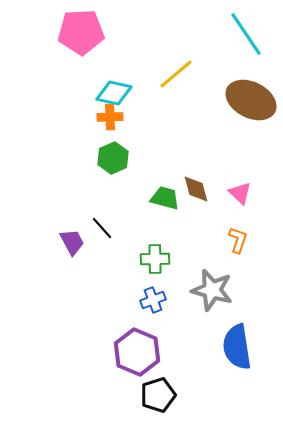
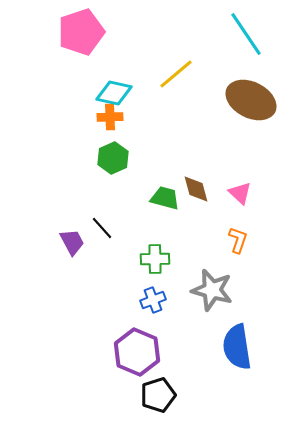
pink pentagon: rotated 15 degrees counterclockwise
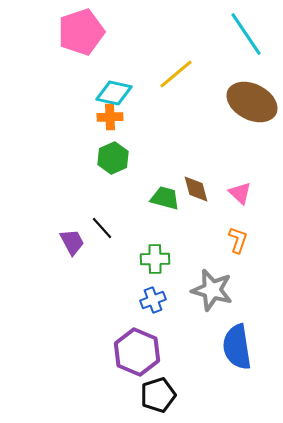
brown ellipse: moved 1 px right, 2 px down
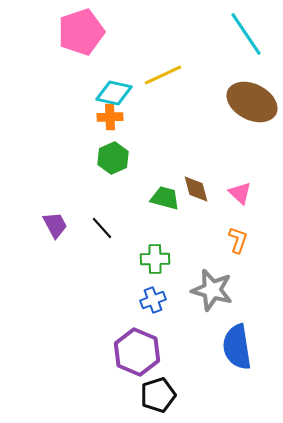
yellow line: moved 13 px left, 1 px down; rotated 15 degrees clockwise
purple trapezoid: moved 17 px left, 17 px up
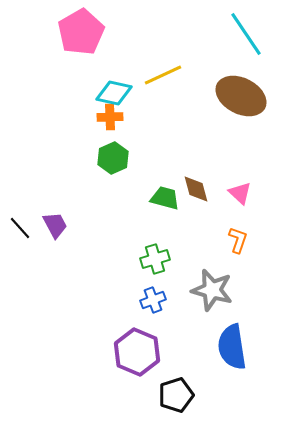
pink pentagon: rotated 12 degrees counterclockwise
brown ellipse: moved 11 px left, 6 px up
black line: moved 82 px left
green cross: rotated 16 degrees counterclockwise
blue semicircle: moved 5 px left
black pentagon: moved 18 px right
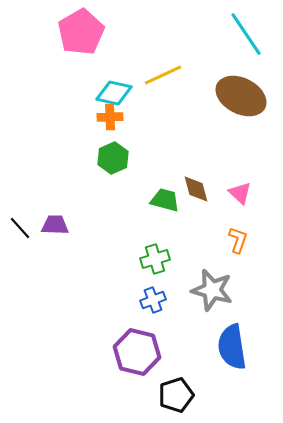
green trapezoid: moved 2 px down
purple trapezoid: rotated 60 degrees counterclockwise
purple hexagon: rotated 9 degrees counterclockwise
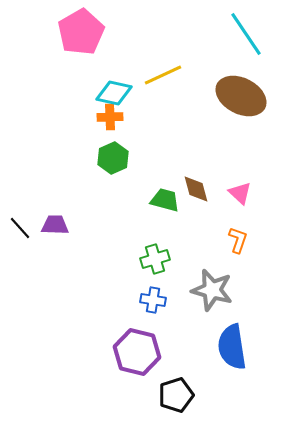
blue cross: rotated 30 degrees clockwise
